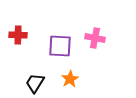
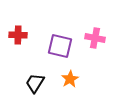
purple square: rotated 10 degrees clockwise
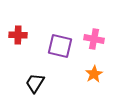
pink cross: moved 1 px left, 1 px down
orange star: moved 24 px right, 5 px up
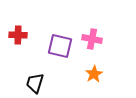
pink cross: moved 2 px left
black trapezoid: rotated 15 degrees counterclockwise
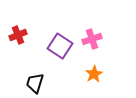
red cross: rotated 24 degrees counterclockwise
pink cross: rotated 30 degrees counterclockwise
purple square: rotated 20 degrees clockwise
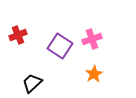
black trapezoid: moved 3 px left; rotated 30 degrees clockwise
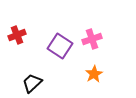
red cross: moved 1 px left
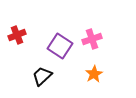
black trapezoid: moved 10 px right, 7 px up
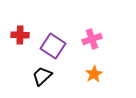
red cross: moved 3 px right; rotated 24 degrees clockwise
purple square: moved 7 px left
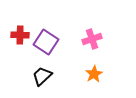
purple square: moved 7 px left, 4 px up
